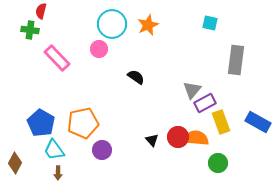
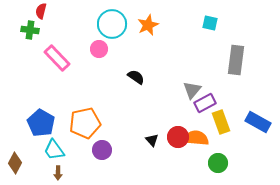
orange pentagon: moved 2 px right
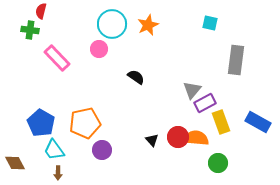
brown diamond: rotated 55 degrees counterclockwise
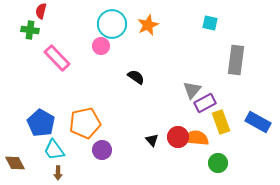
pink circle: moved 2 px right, 3 px up
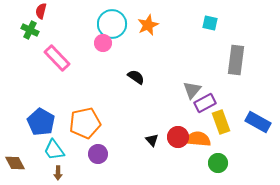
green cross: rotated 18 degrees clockwise
pink circle: moved 2 px right, 3 px up
blue pentagon: moved 1 px up
orange semicircle: moved 2 px right, 1 px down
purple circle: moved 4 px left, 4 px down
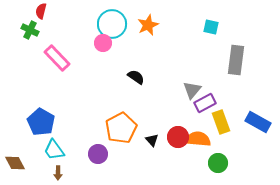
cyan square: moved 1 px right, 4 px down
orange pentagon: moved 36 px right, 5 px down; rotated 16 degrees counterclockwise
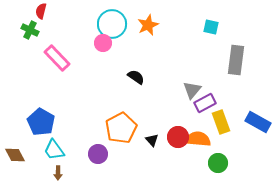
brown diamond: moved 8 px up
